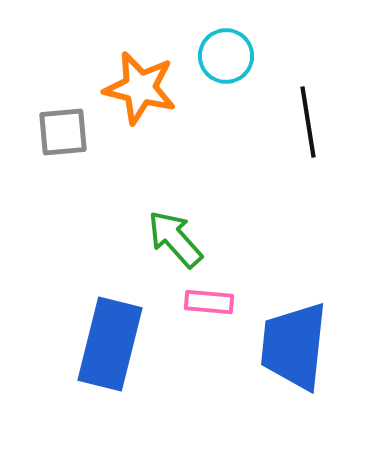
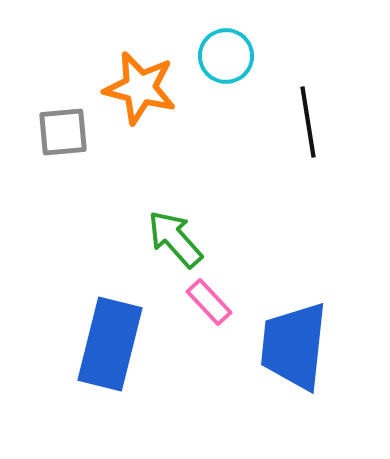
pink rectangle: rotated 42 degrees clockwise
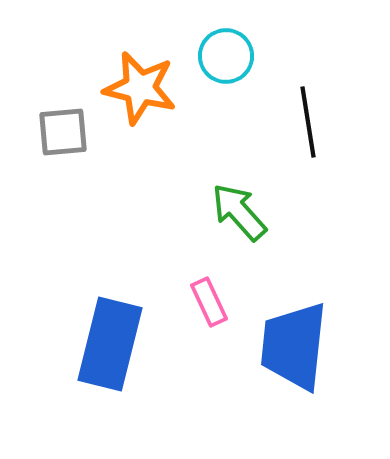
green arrow: moved 64 px right, 27 px up
pink rectangle: rotated 18 degrees clockwise
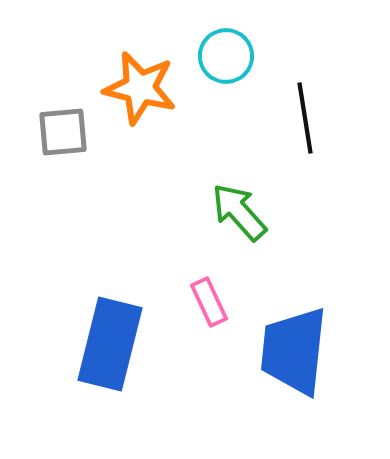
black line: moved 3 px left, 4 px up
blue trapezoid: moved 5 px down
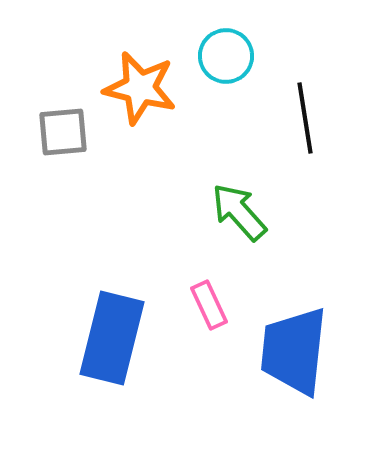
pink rectangle: moved 3 px down
blue rectangle: moved 2 px right, 6 px up
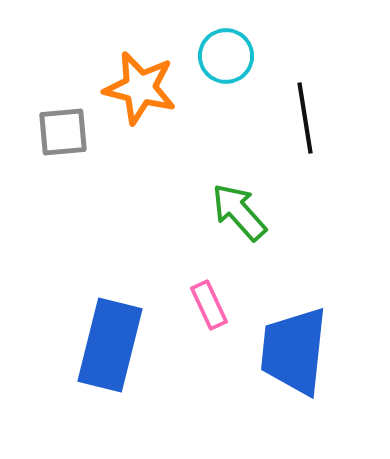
blue rectangle: moved 2 px left, 7 px down
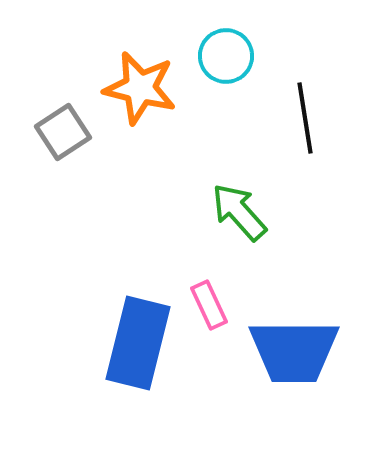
gray square: rotated 28 degrees counterclockwise
blue rectangle: moved 28 px right, 2 px up
blue trapezoid: rotated 96 degrees counterclockwise
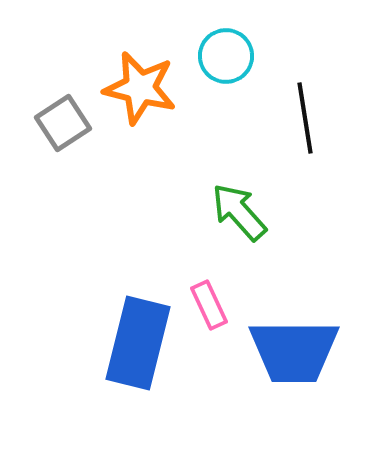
gray square: moved 9 px up
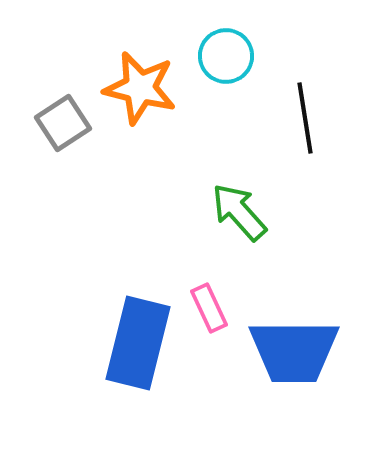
pink rectangle: moved 3 px down
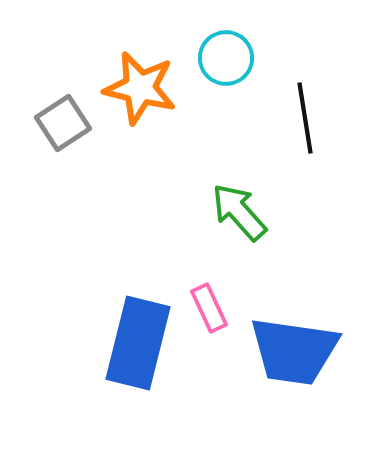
cyan circle: moved 2 px down
blue trapezoid: rotated 8 degrees clockwise
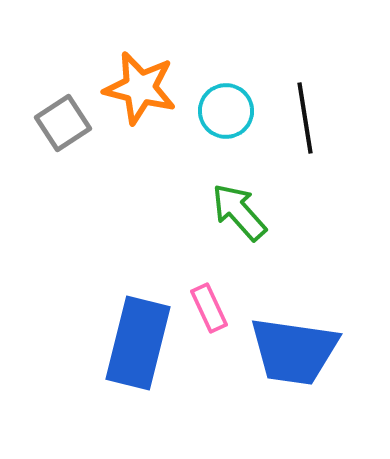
cyan circle: moved 53 px down
